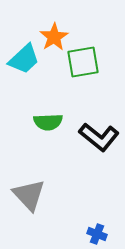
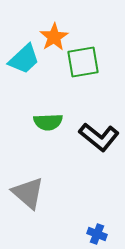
gray triangle: moved 1 px left, 2 px up; rotated 6 degrees counterclockwise
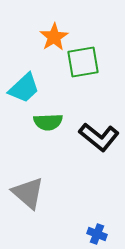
cyan trapezoid: moved 29 px down
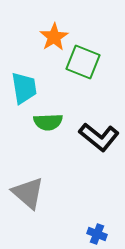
green square: rotated 32 degrees clockwise
cyan trapezoid: rotated 56 degrees counterclockwise
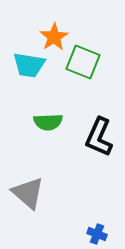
cyan trapezoid: moved 5 px right, 23 px up; rotated 108 degrees clockwise
black L-shape: rotated 75 degrees clockwise
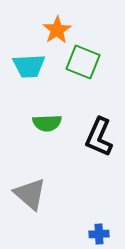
orange star: moved 3 px right, 7 px up
cyan trapezoid: moved 1 px down; rotated 12 degrees counterclockwise
green semicircle: moved 1 px left, 1 px down
gray triangle: moved 2 px right, 1 px down
blue cross: moved 2 px right; rotated 24 degrees counterclockwise
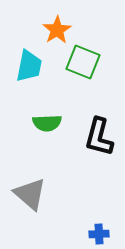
cyan trapezoid: rotated 76 degrees counterclockwise
black L-shape: rotated 9 degrees counterclockwise
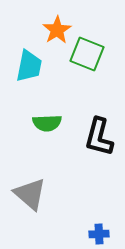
green square: moved 4 px right, 8 px up
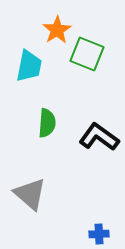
green semicircle: rotated 84 degrees counterclockwise
black L-shape: rotated 111 degrees clockwise
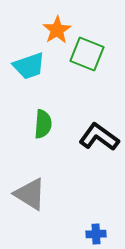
cyan trapezoid: rotated 60 degrees clockwise
green semicircle: moved 4 px left, 1 px down
gray triangle: rotated 9 degrees counterclockwise
blue cross: moved 3 px left
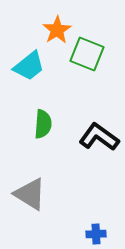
cyan trapezoid: rotated 20 degrees counterclockwise
